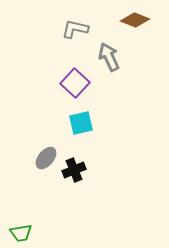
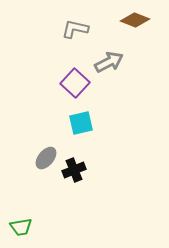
gray arrow: moved 5 px down; rotated 88 degrees clockwise
green trapezoid: moved 6 px up
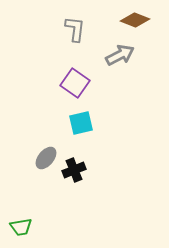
gray L-shape: rotated 84 degrees clockwise
gray arrow: moved 11 px right, 7 px up
purple square: rotated 8 degrees counterclockwise
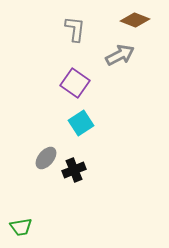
cyan square: rotated 20 degrees counterclockwise
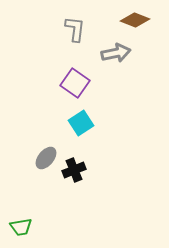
gray arrow: moved 4 px left, 2 px up; rotated 16 degrees clockwise
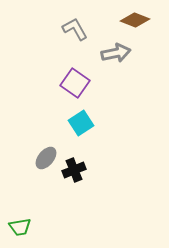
gray L-shape: rotated 36 degrees counterclockwise
green trapezoid: moved 1 px left
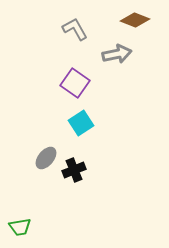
gray arrow: moved 1 px right, 1 px down
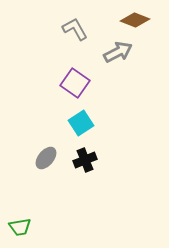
gray arrow: moved 1 px right, 2 px up; rotated 16 degrees counterclockwise
black cross: moved 11 px right, 10 px up
